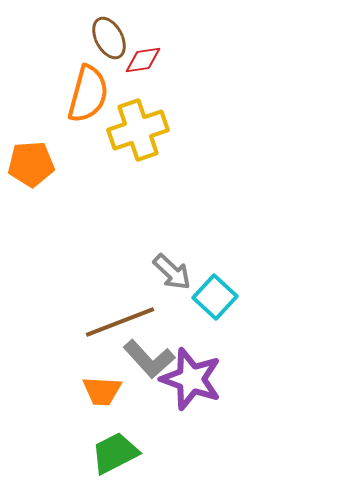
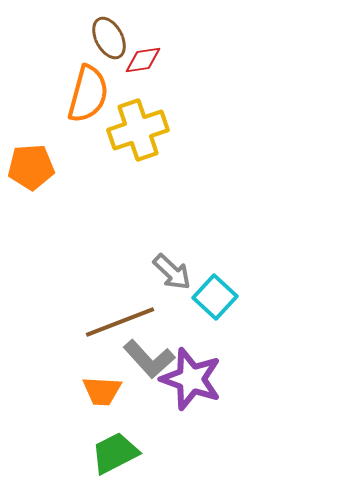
orange pentagon: moved 3 px down
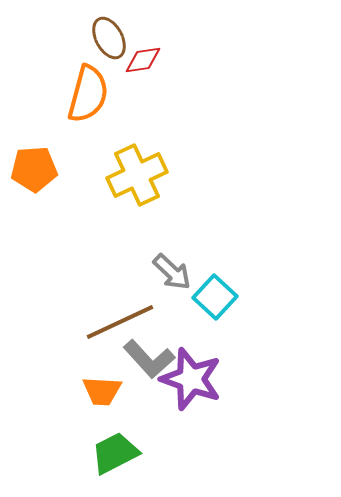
yellow cross: moved 1 px left, 45 px down; rotated 6 degrees counterclockwise
orange pentagon: moved 3 px right, 2 px down
brown line: rotated 4 degrees counterclockwise
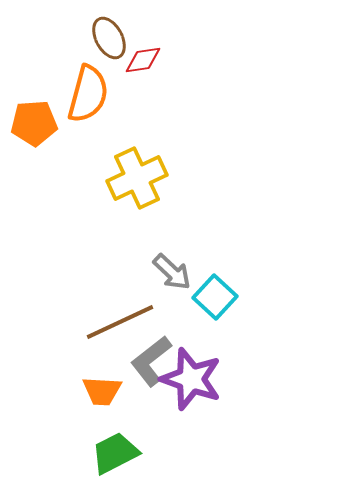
orange pentagon: moved 46 px up
yellow cross: moved 3 px down
gray L-shape: moved 2 px right, 2 px down; rotated 94 degrees clockwise
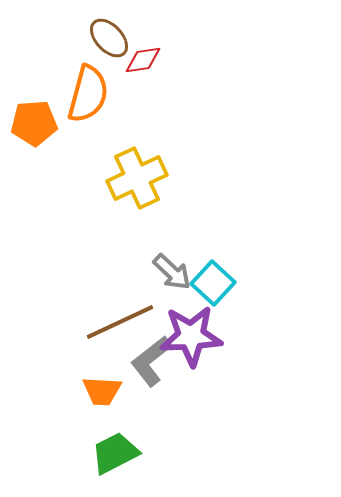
brown ellipse: rotated 15 degrees counterclockwise
cyan square: moved 2 px left, 14 px up
purple star: moved 43 px up; rotated 22 degrees counterclockwise
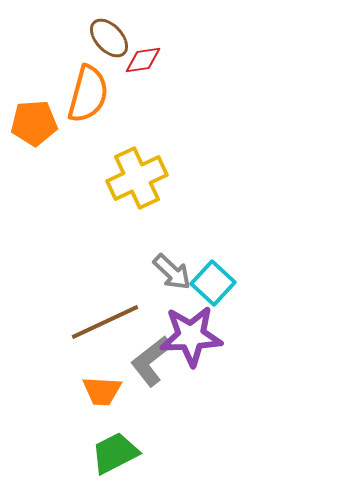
brown line: moved 15 px left
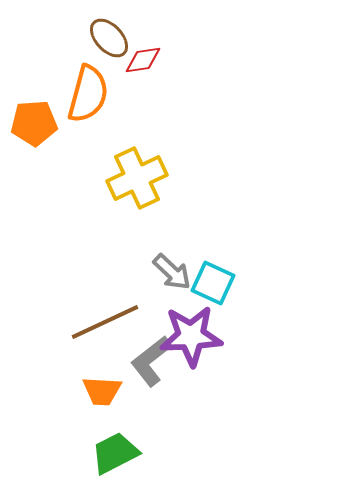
cyan square: rotated 18 degrees counterclockwise
